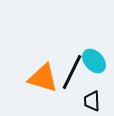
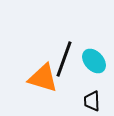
black line: moved 8 px left, 13 px up; rotated 6 degrees counterclockwise
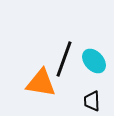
orange triangle: moved 2 px left, 5 px down; rotated 8 degrees counterclockwise
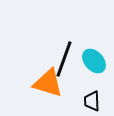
orange triangle: moved 7 px right; rotated 8 degrees clockwise
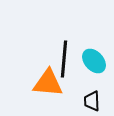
black line: rotated 15 degrees counterclockwise
orange triangle: rotated 12 degrees counterclockwise
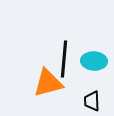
cyan ellipse: rotated 45 degrees counterclockwise
orange triangle: rotated 20 degrees counterclockwise
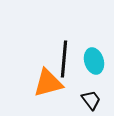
cyan ellipse: rotated 70 degrees clockwise
black trapezoid: moved 1 px left, 1 px up; rotated 145 degrees clockwise
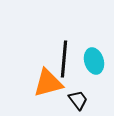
black trapezoid: moved 13 px left
